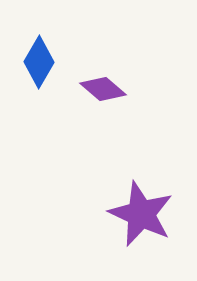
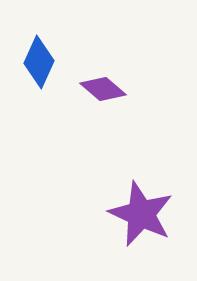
blue diamond: rotated 6 degrees counterclockwise
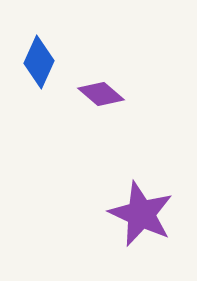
purple diamond: moved 2 px left, 5 px down
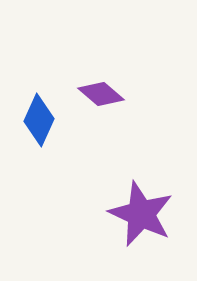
blue diamond: moved 58 px down
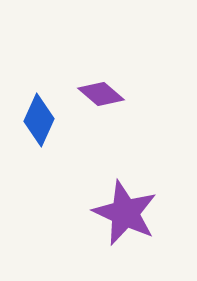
purple star: moved 16 px left, 1 px up
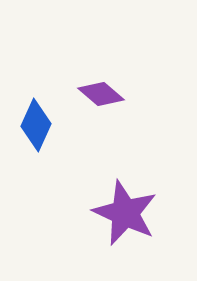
blue diamond: moved 3 px left, 5 px down
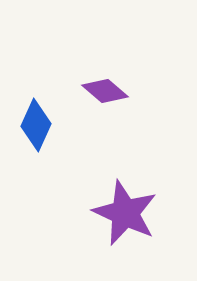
purple diamond: moved 4 px right, 3 px up
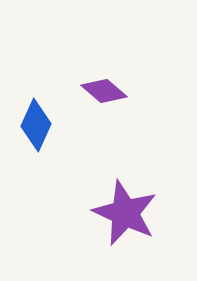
purple diamond: moved 1 px left
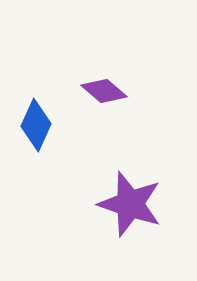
purple star: moved 5 px right, 9 px up; rotated 6 degrees counterclockwise
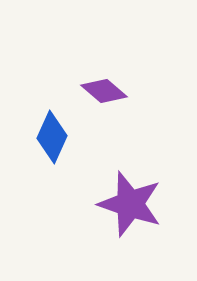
blue diamond: moved 16 px right, 12 px down
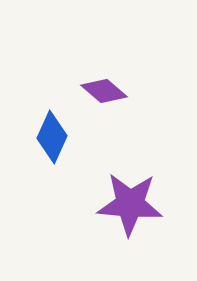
purple star: rotated 14 degrees counterclockwise
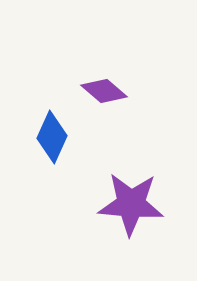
purple star: moved 1 px right
